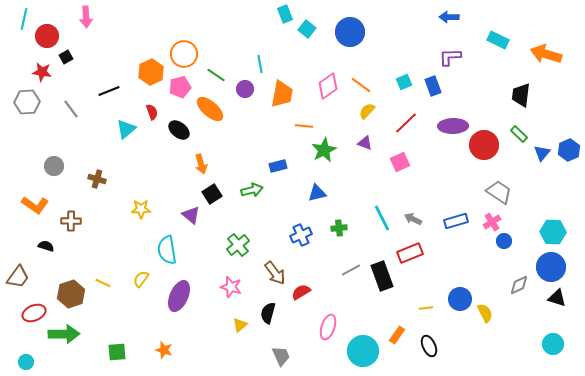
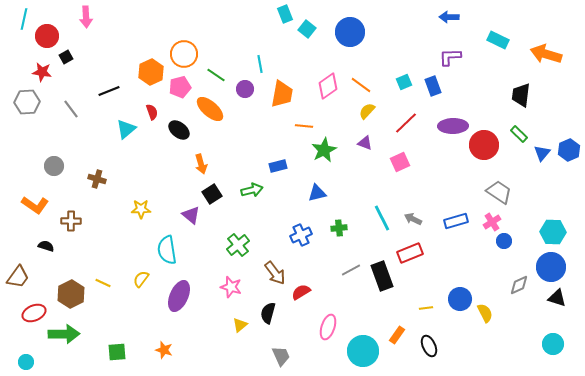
brown hexagon at (71, 294): rotated 8 degrees counterclockwise
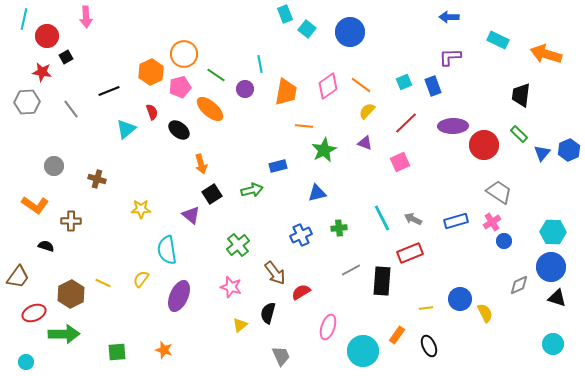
orange trapezoid at (282, 94): moved 4 px right, 2 px up
black rectangle at (382, 276): moved 5 px down; rotated 24 degrees clockwise
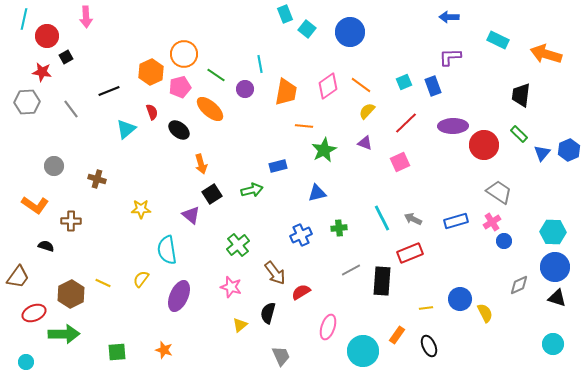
blue circle at (551, 267): moved 4 px right
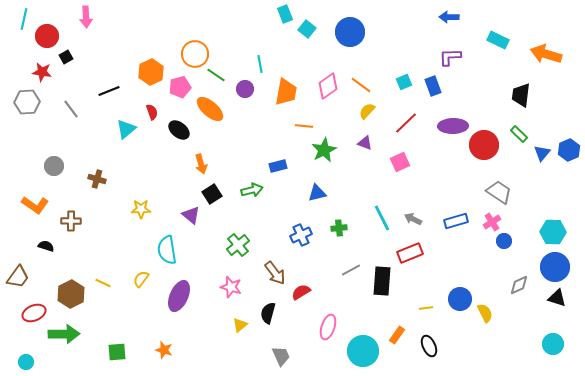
orange circle at (184, 54): moved 11 px right
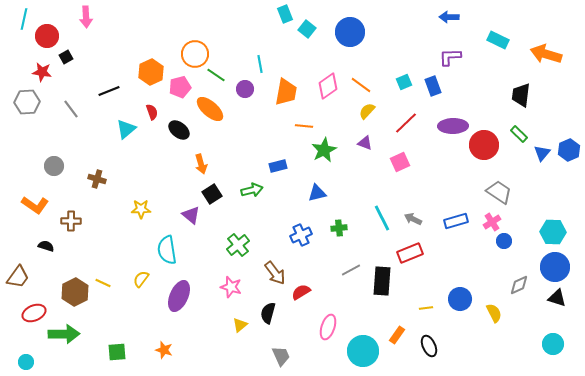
brown hexagon at (71, 294): moved 4 px right, 2 px up
yellow semicircle at (485, 313): moved 9 px right
